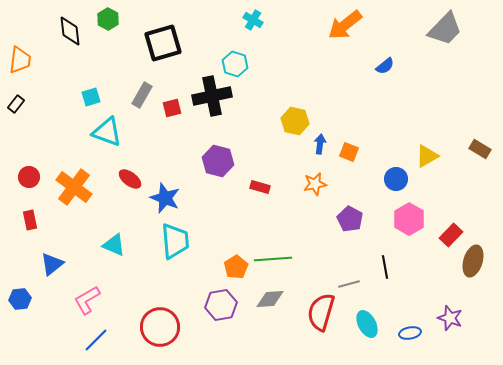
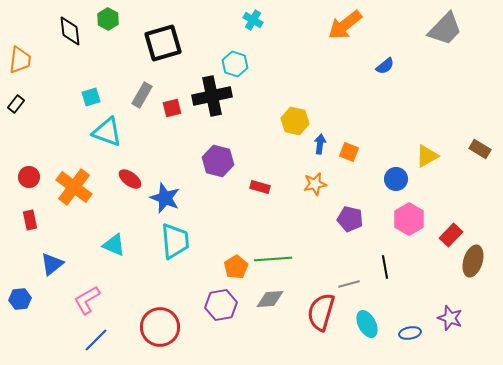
purple pentagon at (350, 219): rotated 15 degrees counterclockwise
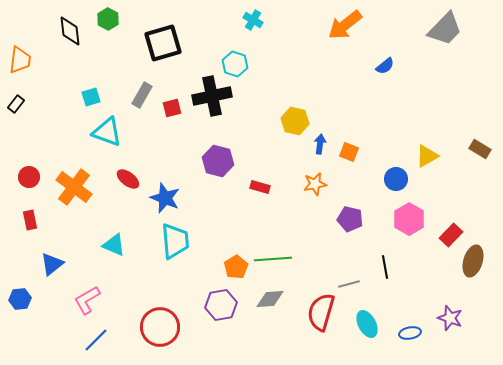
red ellipse at (130, 179): moved 2 px left
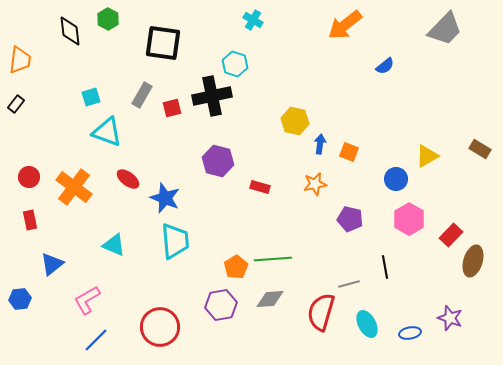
black square at (163, 43): rotated 24 degrees clockwise
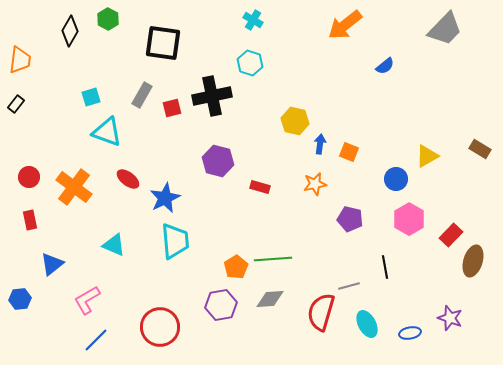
black diamond at (70, 31): rotated 36 degrees clockwise
cyan hexagon at (235, 64): moved 15 px right, 1 px up
blue star at (165, 198): rotated 24 degrees clockwise
gray line at (349, 284): moved 2 px down
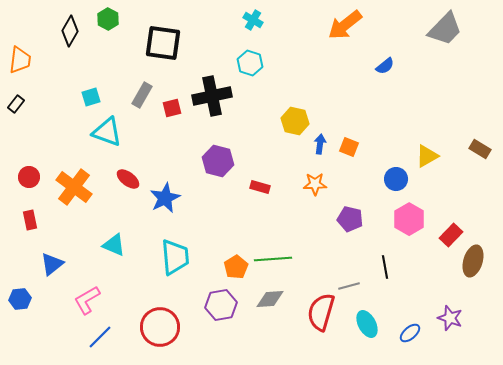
orange square at (349, 152): moved 5 px up
orange star at (315, 184): rotated 10 degrees clockwise
cyan trapezoid at (175, 241): moved 16 px down
blue ellipse at (410, 333): rotated 30 degrees counterclockwise
blue line at (96, 340): moved 4 px right, 3 px up
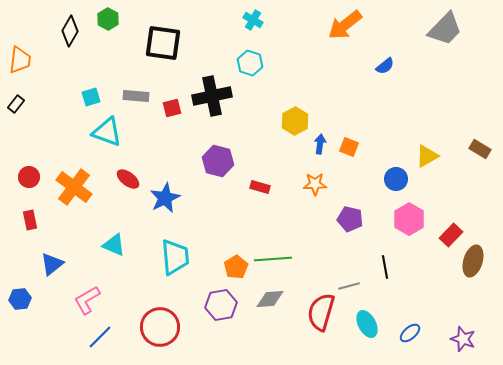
gray rectangle at (142, 95): moved 6 px left, 1 px down; rotated 65 degrees clockwise
yellow hexagon at (295, 121): rotated 20 degrees clockwise
purple star at (450, 318): moved 13 px right, 21 px down
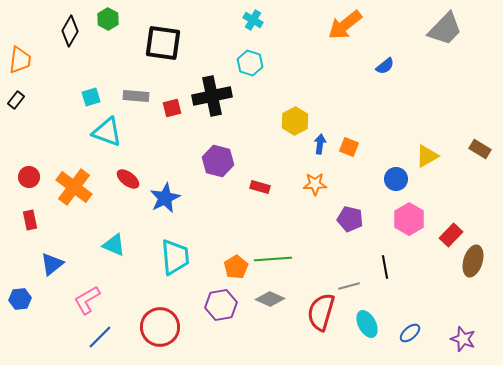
black rectangle at (16, 104): moved 4 px up
gray diamond at (270, 299): rotated 28 degrees clockwise
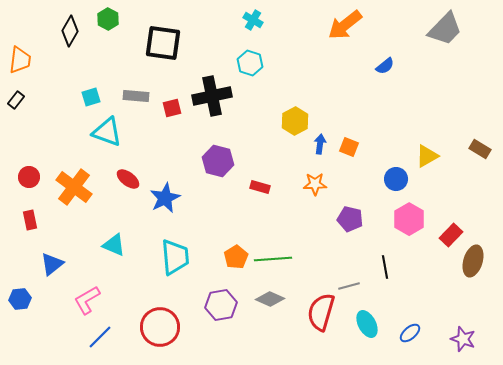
orange pentagon at (236, 267): moved 10 px up
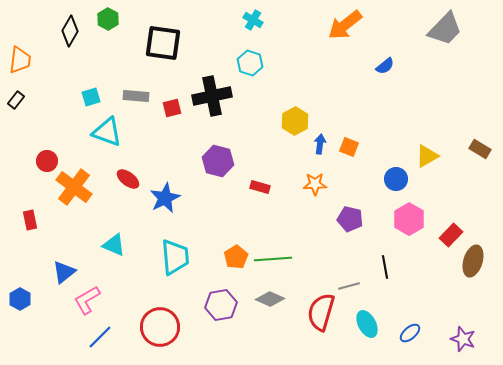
red circle at (29, 177): moved 18 px right, 16 px up
blue triangle at (52, 264): moved 12 px right, 8 px down
blue hexagon at (20, 299): rotated 25 degrees counterclockwise
